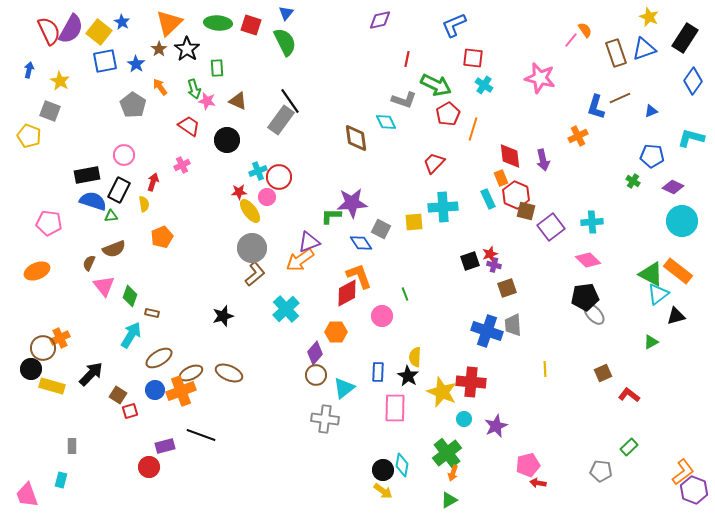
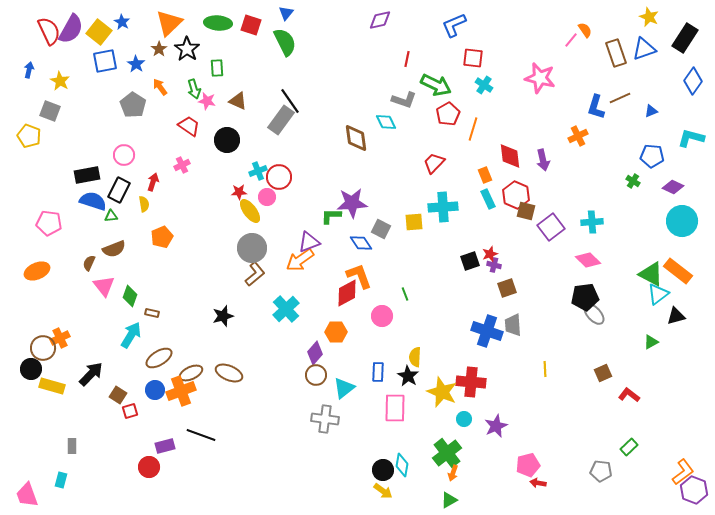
orange rectangle at (501, 178): moved 16 px left, 3 px up
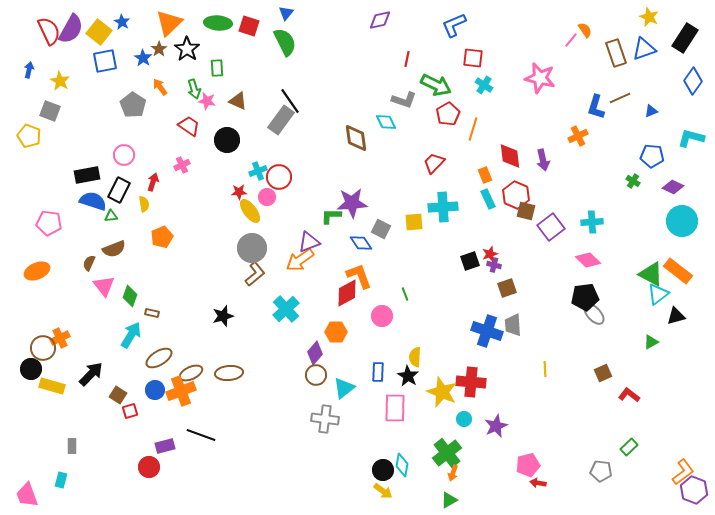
red square at (251, 25): moved 2 px left, 1 px down
blue star at (136, 64): moved 7 px right, 6 px up
brown ellipse at (229, 373): rotated 28 degrees counterclockwise
